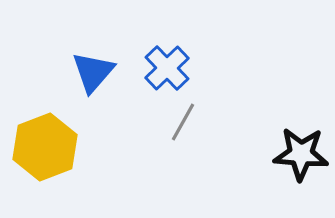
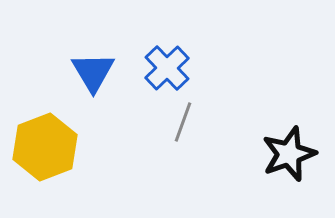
blue triangle: rotated 12 degrees counterclockwise
gray line: rotated 9 degrees counterclockwise
black star: moved 12 px left; rotated 24 degrees counterclockwise
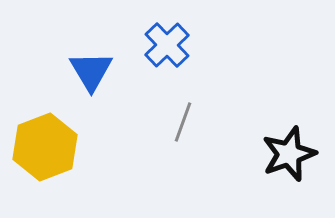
blue cross: moved 23 px up
blue triangle: moved 2 px left, 1 px up
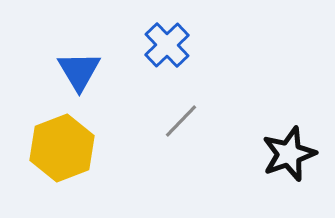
blue triangle: moved 12 px left
gray line: moved 2 px left, 1 px up; rotated 24 degrees clockwise
yellow hexagon: moved 17 px right, 1 px down
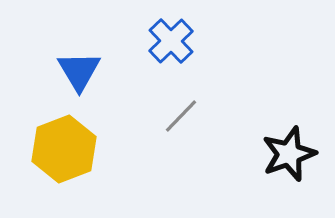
blue cross: moved 4 px right, 4 px up
gray line: moved 5 px up
yellow hexagon: moved 2 px right, 1 px down
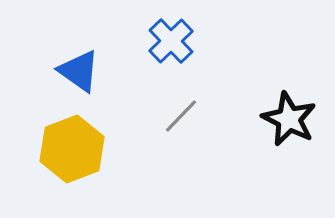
blue triangle: rotated 24 degrees counterclockwise
yellow hexagon: moved 8 px right
black star: moved 35 px up; rotated 26 degrees counterclockwise
